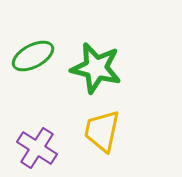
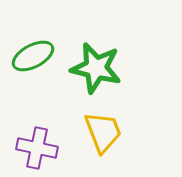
yellow trapezoid: moved 1 px right, 1 px down; rotated 147 degrees clockwise
purple cross: rotated 21 degrees counterclockwise
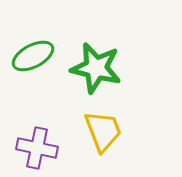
yellow trapezoid: moved 1 px up
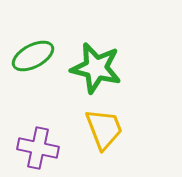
yellow trapezoid: moved 1 px right, 2 px up
purple cross: moved 1 px right
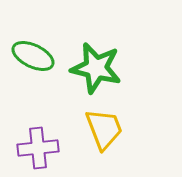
green ellipse: rotated 54 degrees clockwise
purple cross: rotated 18 degrees counterclockwise
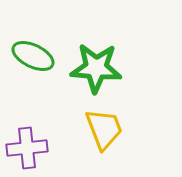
green star: rotated 9 degrees counterclockwise
purple cross: moved 11 px left
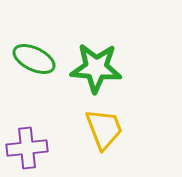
green ellipse: moved 1 px right, 3 px down
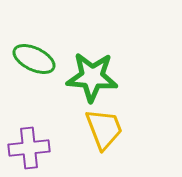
green star: moved 4 px left, 9 px down
purple cross: moved 2 px right
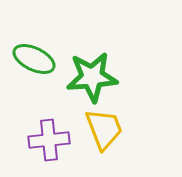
green star: rotated 9 degrees counterclockwise
purple cross: moved 20 px right, 8 px up
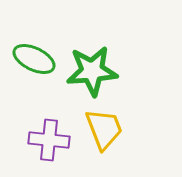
green star: moved 6 px up
purple cross: rotated 12 degrees clockwise
